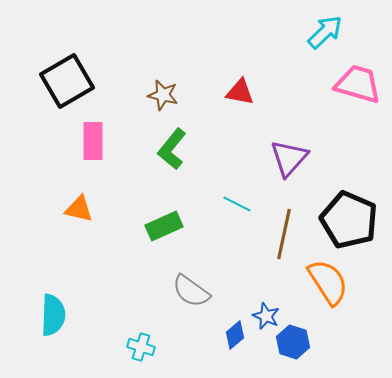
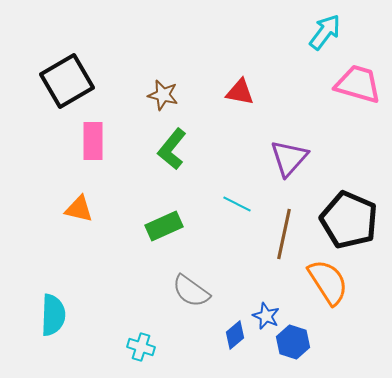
cyan arrow: rotated 9 degrees counterclockwise
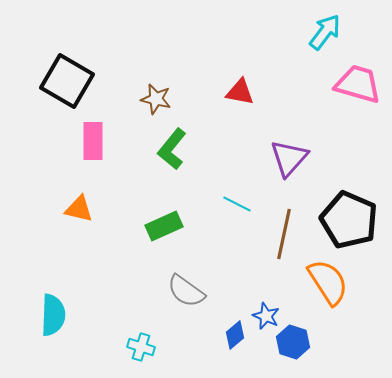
black square: rotated 30 degrees counterclockwise
brown star: moved 7 px left, 4 px down
gray semicircle: moved 5 px left
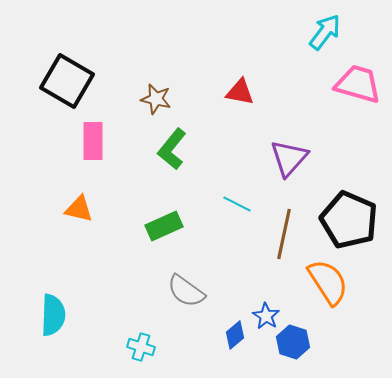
blue star: rotated 8 degrees clockwise
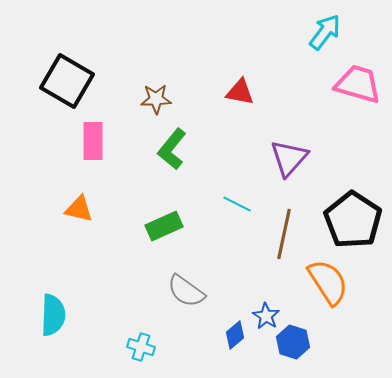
brown star: rotated 16 degrees counterclockwise
black pentagon: moved 4 px right; rotated 10 degrees clockwise
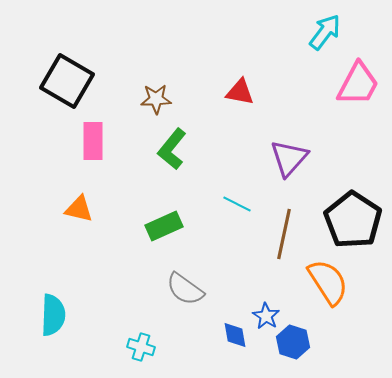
pink trapezoid: rotated 102 degrees clockwise
gray semicircle: moved 1 px left, 2 px up
blue diamond: rotated 60 degrees counterclockwise
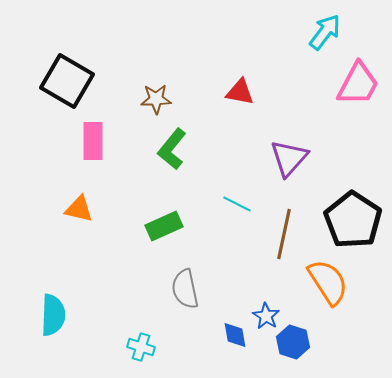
gray semicircle: rotated 42 degrees clockwise
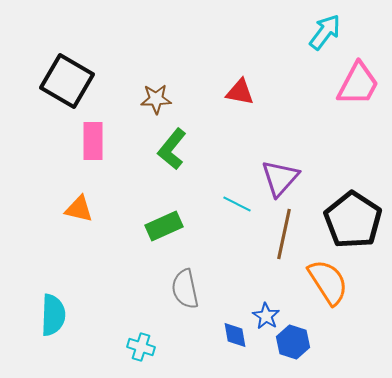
purple triangle: moved 9 px left, 20 px down
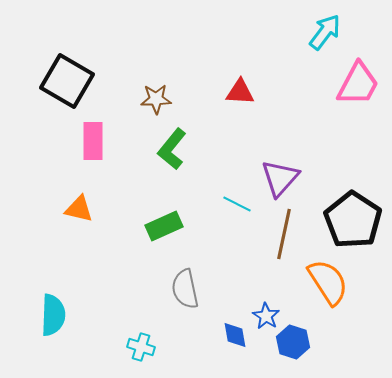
red triangle: rotated 8 degrees counterclockwise
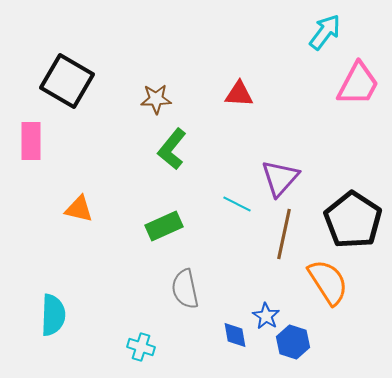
red triangle: moved 1 px left, 2 px down
pink rectangle: moved 62 px left
